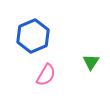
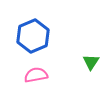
pink semicircle: moved 10 px left; rotated 130 degrees counterclockwise
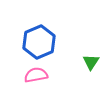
blue hexagon: moved 6 px right, 6 px down
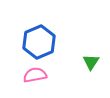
pink semicircle: moved 1 px left
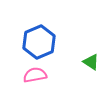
green triangle: rotated 30 degrees counterclockwise
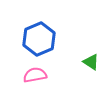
blue hexagon: moved 3 px up
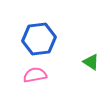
blue hexagon: rotated 16 degrees clockwise
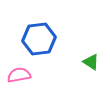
pink semicircle: moved 16 px left
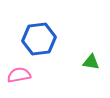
green triangle: rotated 24 degrees counterclockwise
